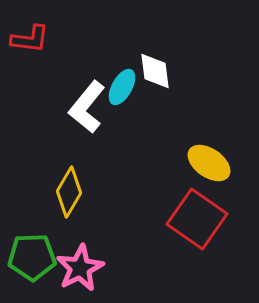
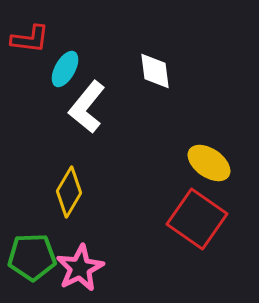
cyan ellipse: moved 57 px left, 18 px up
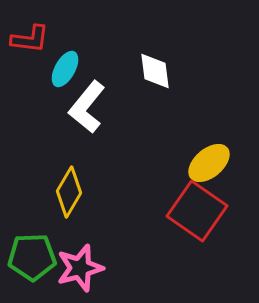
yellow ellipse: rotated 75 degrees counterclockwise
red square: moved 8 px up
pink star: rotated 12 degrees clockwise
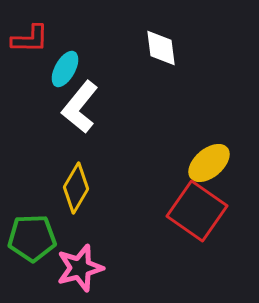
red L-shape: rotated 6 degrees counterclockwise
white diamond: moved 6 px right, 23 px up
white L-shape: moved 7 px left
yellow diamond: moved 7 px right, 4 px up
green pentagon: moved 19 px up
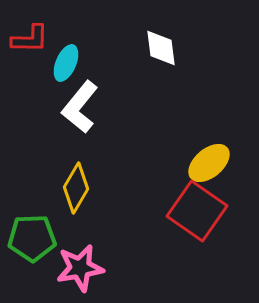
cyan ellipse: moved 1 px right, 6 px up; rotated 6 degrees counterclockwise
pink star: rotated 6 degrees clockwise
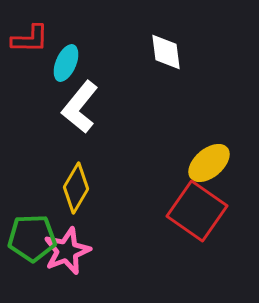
white diamond: moved 5 px right, 4 px down
pink star: moved 13 px left, 17 px up; rotated 12 degrees counterclockwise
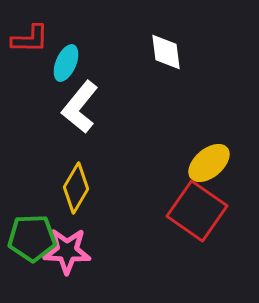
pink star: rotated 24 degrees clockwise
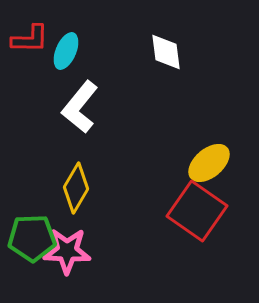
cyan ellipse: moved 12 px up
